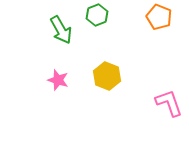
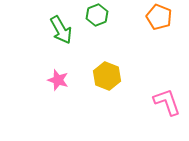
pink L-shape: moved 2 px left, 1 px up
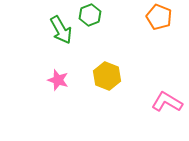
green hexagon: moved 7 px left
pink L-shape: rotated 40 degrees counterclockwise
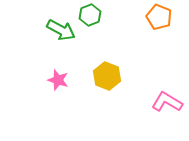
green arrow: rotated 32 degrees counterclockwise
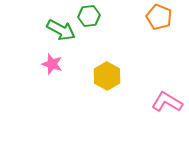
green hexagon: moved 1 px left, 1 px down; rotated 15 degrees clockwise
yellow hexagon: rotated 8 degrees clockwise
pink star: moved 6 px left, 16 px up
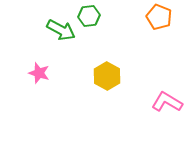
pink star: moved 13 px left, 9 px down
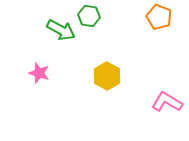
green hexagon: rotated 15 degrees clockwise
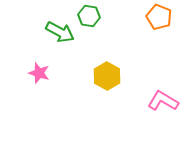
green arrow: moved 1 px left, 2 px down
pink L-shape: moved 4 px left, 1 px up
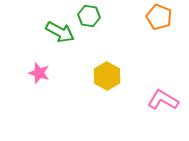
pink L-shape: moved 1 px up
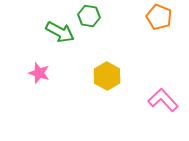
pink L-shape: rotated 16 degrees clockwise
